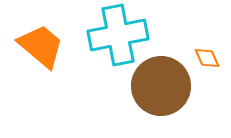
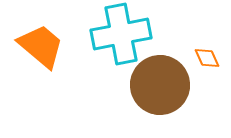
cyan cross: moved 3 px right, 1 px up
brown circle: moved 1 px left, 1 px up
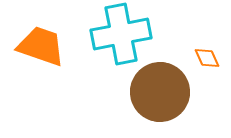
orange trapezoid: rotated 21 degrees counterclockwise
brown circle: moved 7 px down
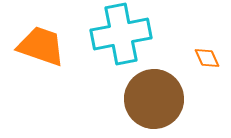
brown circle: moved 6 px left, 7 px down
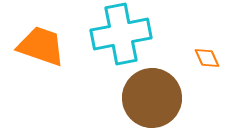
brown circle: moved 2 px left, 1 px up
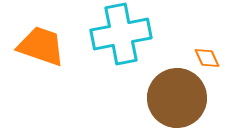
brown circle: moved 25 px right
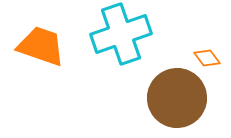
cyan cross: rotated 8 degrees counterclockwise
orange diamond: rotated 12 degrees counterclockwise
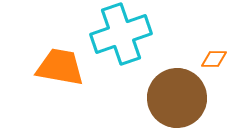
orange trapezoid: moved 19 px right, 21 px down; rotated 9 degrees counterclockwise
orange diamond: moved 7 px right, 1 px down; rotated 52 degrees counterclockwise
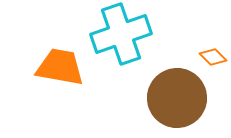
orange diamond: moved 1 px left, 2 px up; rotated 44 degrees clockwise
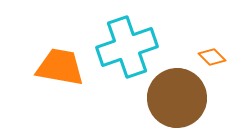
cyan cross: moved 6 px right, 13 px down
orange diamond: moved 1 px left
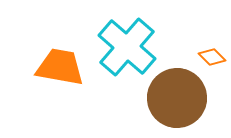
cyan cross: rotated 30 degrees counterclockwise
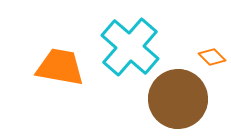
cyan cross: moved 3 px right
brown circle: moved 1 px right, 1 px down
